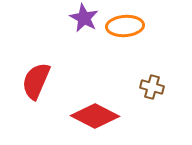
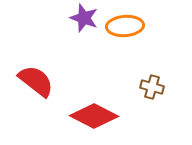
purple star: rotated 8 degrees counterclockwise
red semicircle: rotated 105 degrees clockwise
red diamond: moved 1 px left
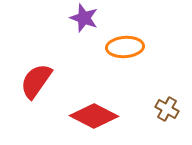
orange ellipse: moved 21 px down
red semicircle: rotated 93 degrees counterclockwise
brown cross: moved 15 px right, 22 px down; rotated 15 degrees clockwise
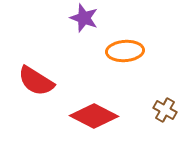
orange ellipse: moved 4 px down
red semicircle: rotated 93 degrees counterclockwise
brown cross: moved 2 px left, 1 px down
